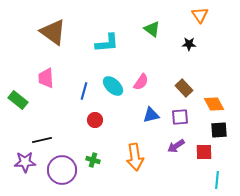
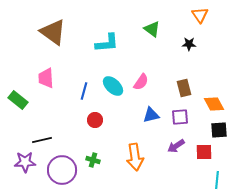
brown rectangle: rotated 30 degrees clockwise
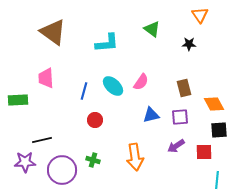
green rectangle: rotated 42 degrees counterclockwise
